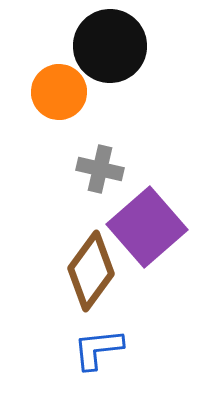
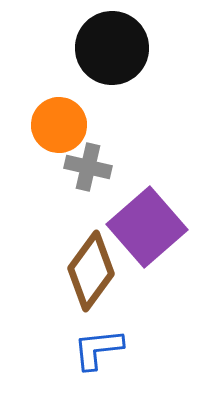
black circle: moved 2 px right, 2 px down
orange circle: moved 33 px down
gray cross: moved 12 px left, 2 px up
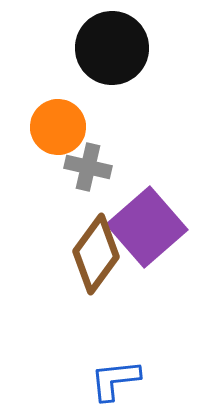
orange circle: moved 1 px left, 2 px down
brown diamond: moved 5 px right, 17 px up
blue L-shape: moved 17 px right, 31 px down
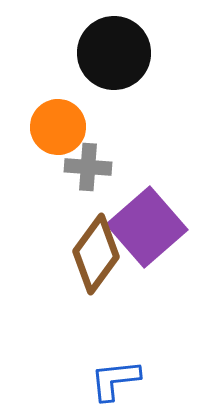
black circle: moved 2 px right, 5 px down
gray cross: rotated 9 degrees counterclockwise
